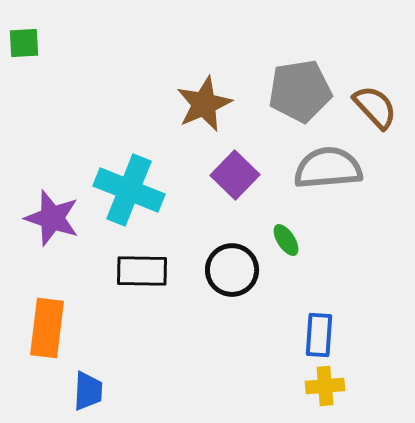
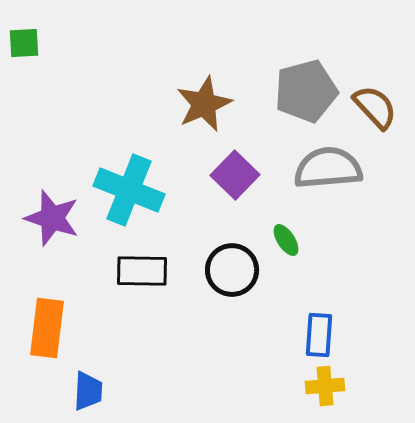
gray pentagon: moved 6 px right; rotated 6 degrees counterclockwise
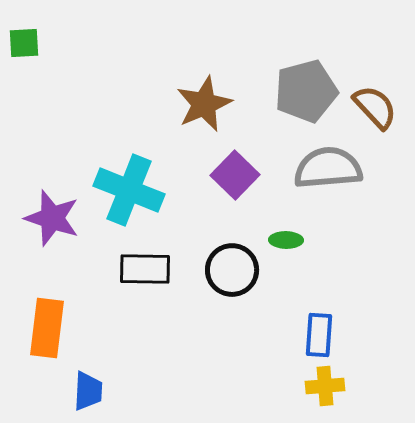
green ellipse: rotated 56 degrees counterclockwise
black rectangle: moved 3 px right, 2 px up
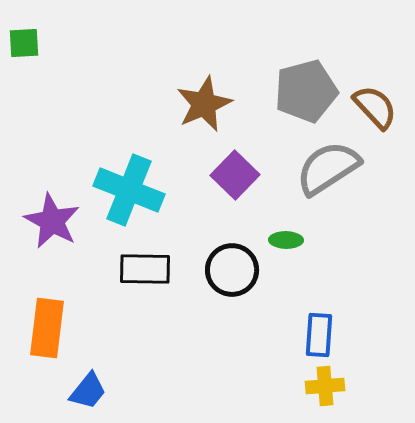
gray semicircle: rotated 28 degrees counterclockwise
purple star: moved 3 px down; rotated 10 degrees clockwise
blue trapezoid: rotated 36 degrees clockwise
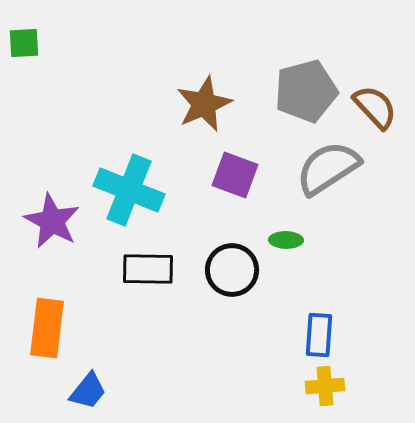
purple square: rotated 24 degrees counterclockwise
black rectangle: moved 3 px right
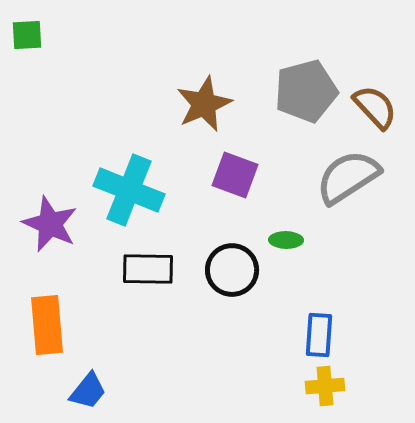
green square: moved 3 px right, 8 px up
gray semicircle: moved 20 px right, 9 px down
purple star: moved 2 px left, 3 px down; rotated 4 degrees counterclockwise
orange rectangle: moved 3 px up; rotated 12 degrees counterclockwise
